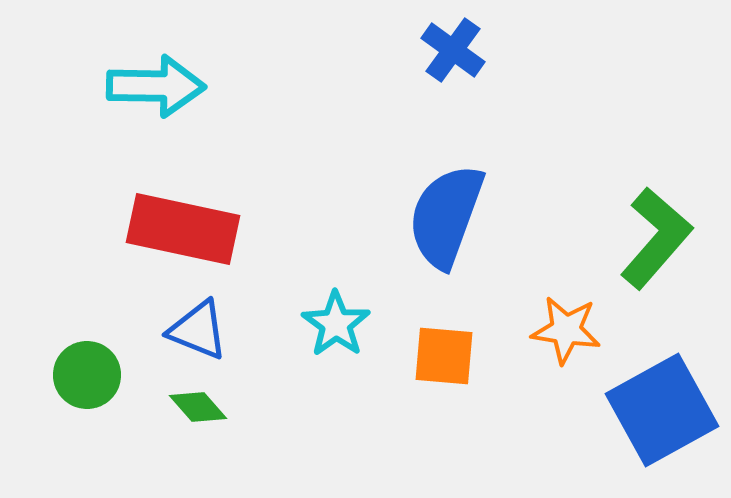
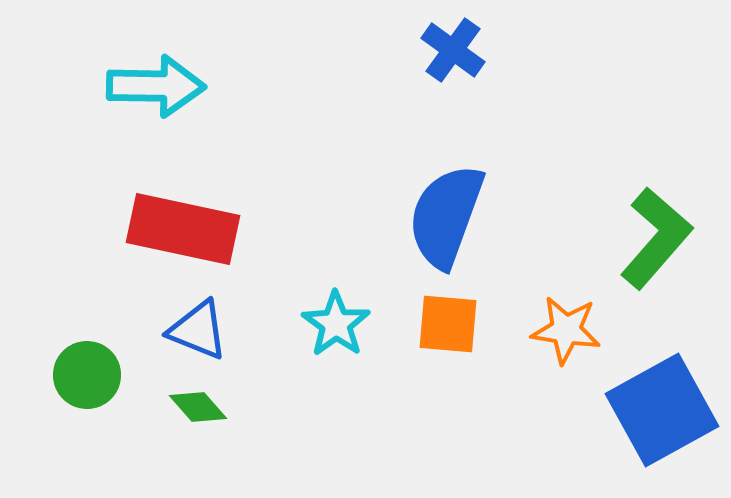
orange square: moved 4 px right, 32 px up
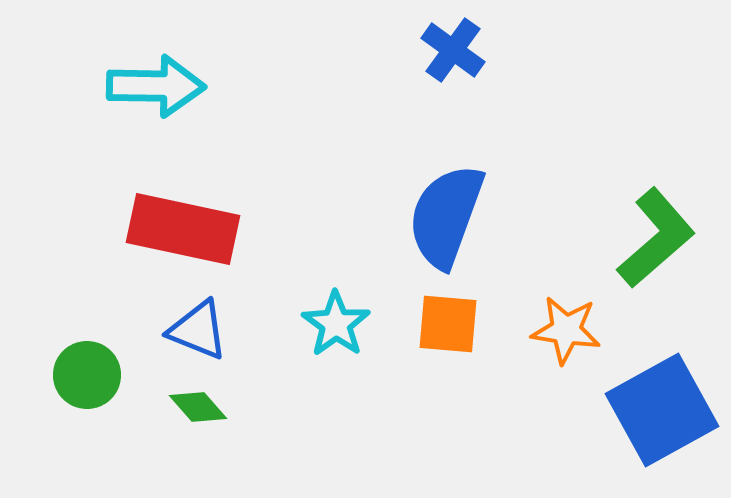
green L-shape: rotated 8 degrees clockwise
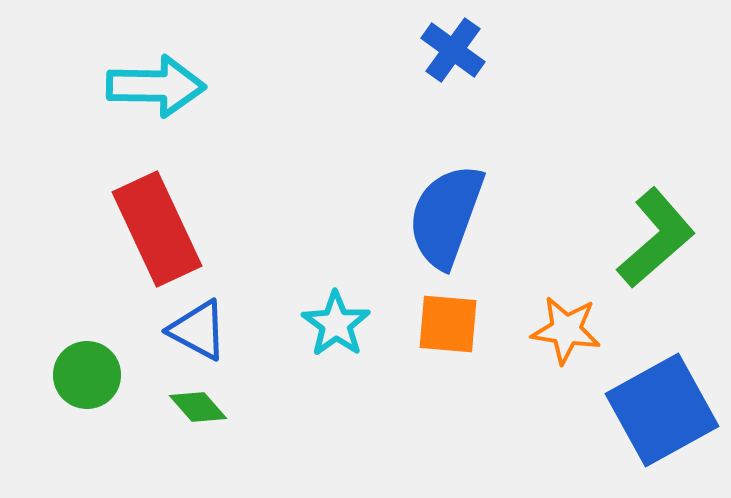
red rectangle: moved 26 px left; rotated 53 degrees clockwise
blue triangle: rotated 6 degrees clockwise
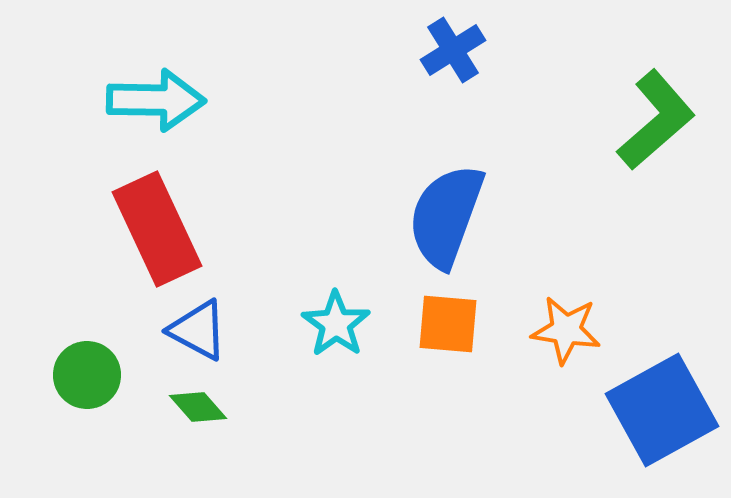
blue cross: rotated 22 degrees clockwise
cyan arrow: moved 14 px down
green L-shape: moved 118 px up
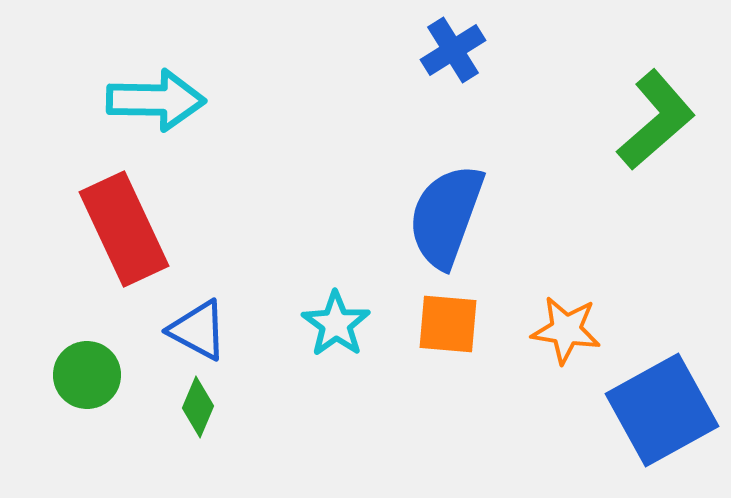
red rectangle: moved 33 px left
green diamond: rotated 64 degrees clockwise
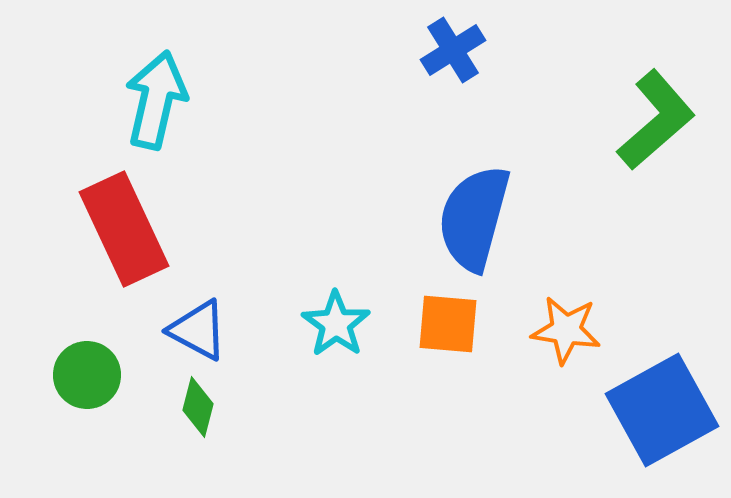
cyan arrow: rotated 78 degrees counterclockwise
blue semicircle: moved 28 px right, 2 px down; rotated 5 degrees counterclockwise
green diamond: rotated 8 degrees counterclockwise
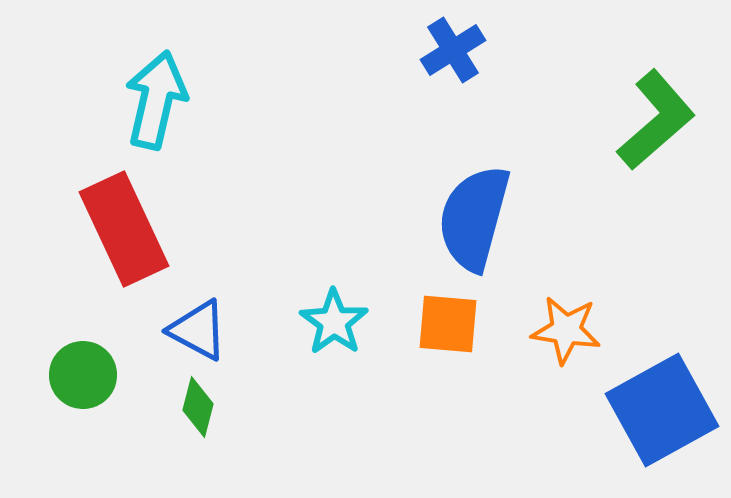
cyan star: moved 2 px left, 2 px up
green circle: moved 4 px left
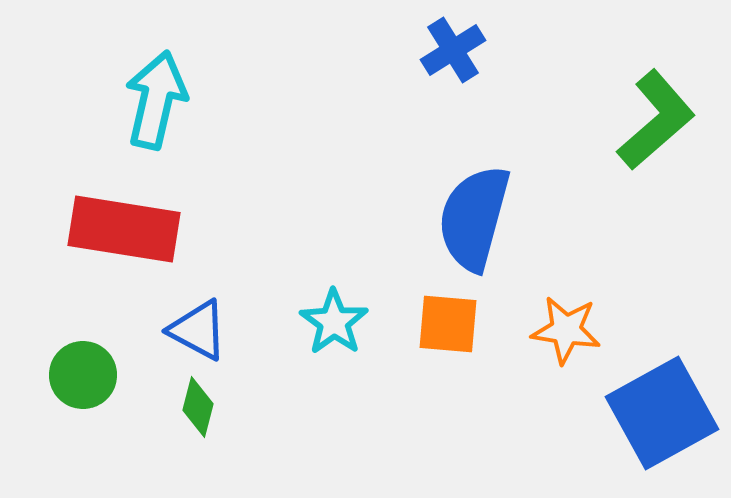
red rectangle: rotated 56 degrees counterclockwise
blue square: moved 3 px down
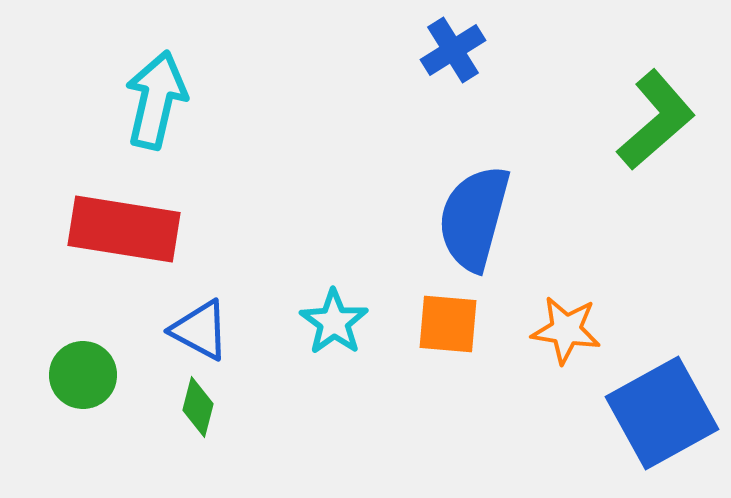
blue triangle: moved 2 px right
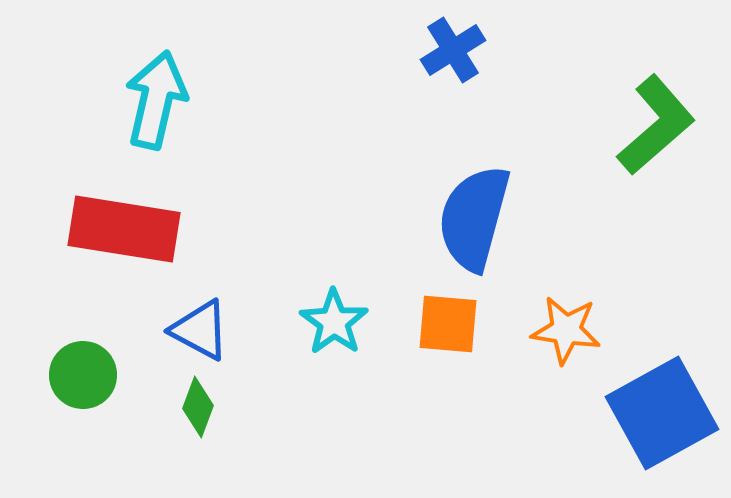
green L-shape: moved 5 px down
green diamond: rotated 6 degrees clockwise
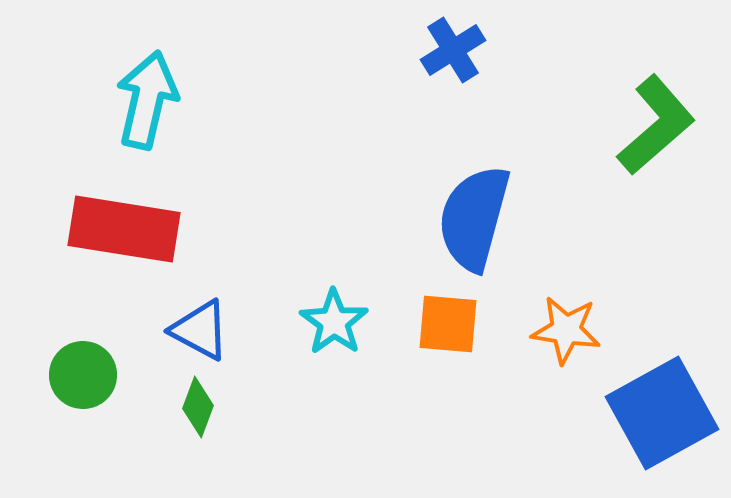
cyan arrow: moved 9 px left
